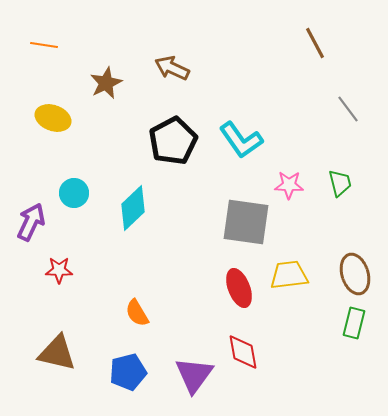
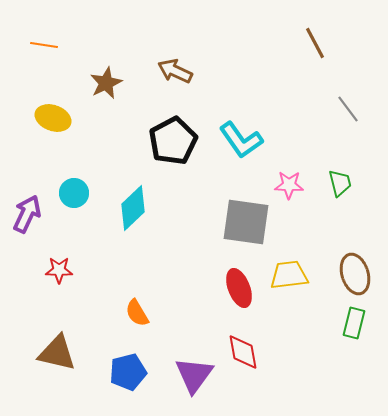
brown arrow: moved 3 px right, 3 px down
purple arrow: moved 4 px left, 8 px up
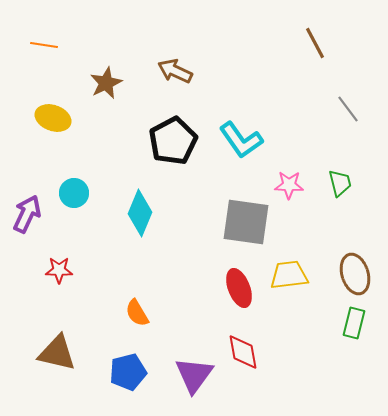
cyan diamond: moved 7 px right, 5 px down; rotated 24 degrees counterclockwise
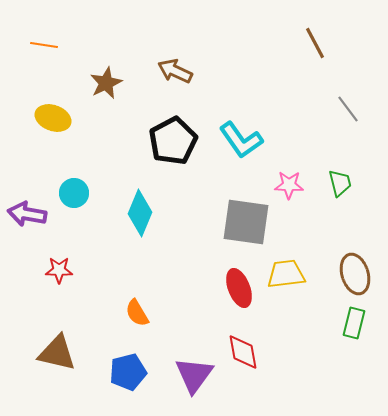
purple arrow: rotated 105 degrees counterclockwise
yellow trapezoid: moved 3 px left, 1 px up
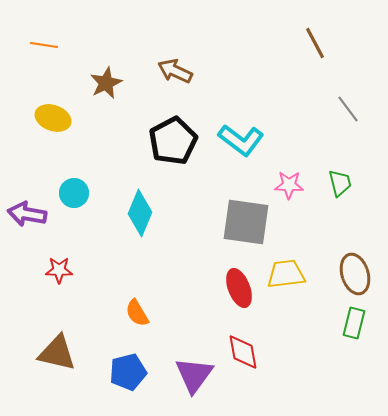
cyan L-shape: rotated 18 degrees counterclockwise
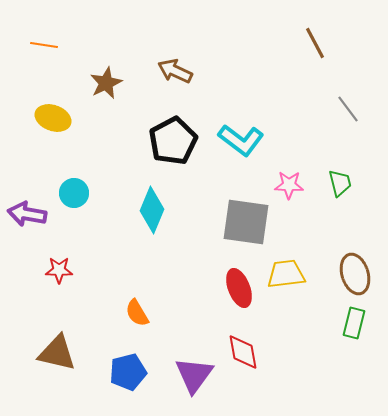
cyan diamond: moved 12 px right, 3 px up
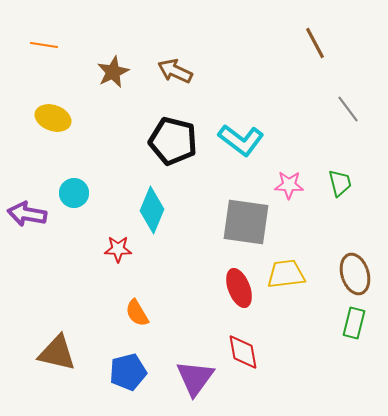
brown star: moved 7 px right, 11 px up
black pentagon: rotated 30 degrees counterclockwise
red star: moved 59 px right, 21 px up
purple triangle: moved 1 px right, 3 px down
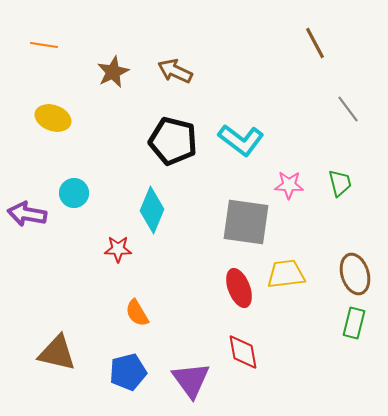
purple triangle: moved 4 px left, 2 px down; rotated 12 degrees counterclockwise
